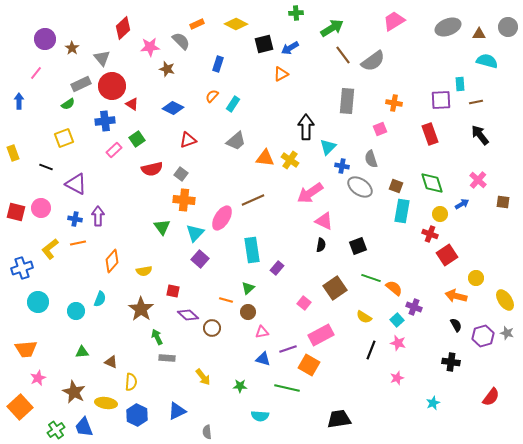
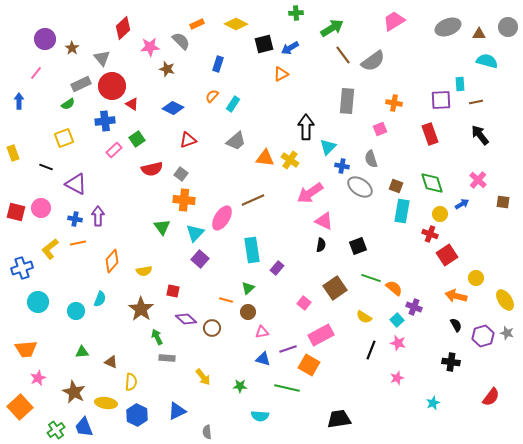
purple diamond at (188, 315): moved 2 px left, 4 px down
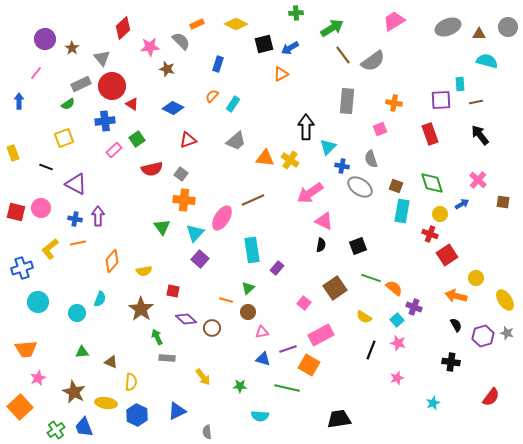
cyan circle at (76, 311): moved 1 px right, 2 px down
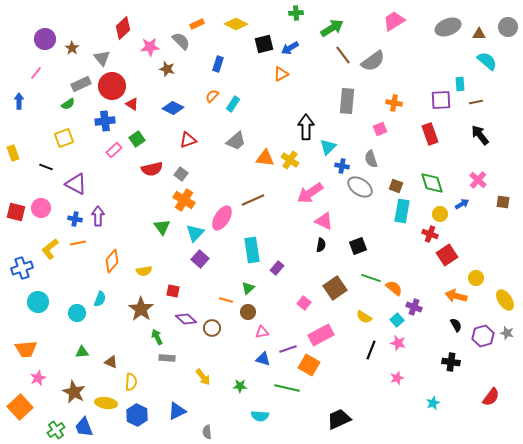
cyan semicircle at (487, 61): rotated 25 degrees clockwise
orange cross at (184, 200): rotated 25 degrees clockwise
black trapezoid at (339, 419): rotated 15 degrees counterclockwise
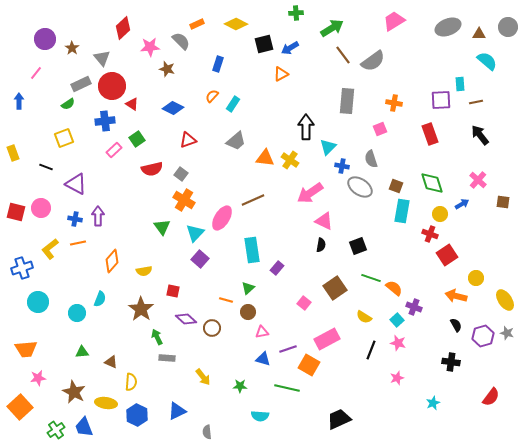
pink rectangle at (321, 335): moved 6 px right, 4 px down
pink star at (38, 378): rotated 14 degrees clockwise
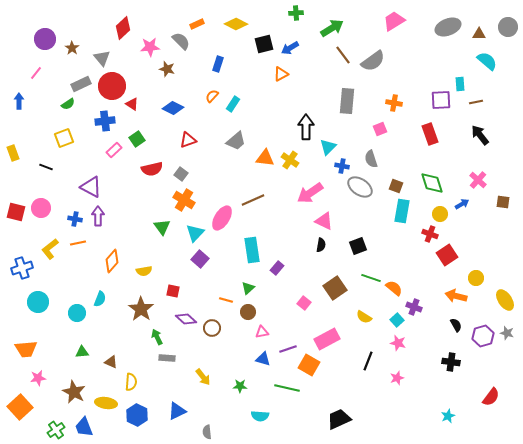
purple triangle at (76, 184): moved 15 px right, 3 px down
black line at (371, 350): moved 3 px left, 11 px down
cyan star at (433, 403): moved 15 px right, 13 px down
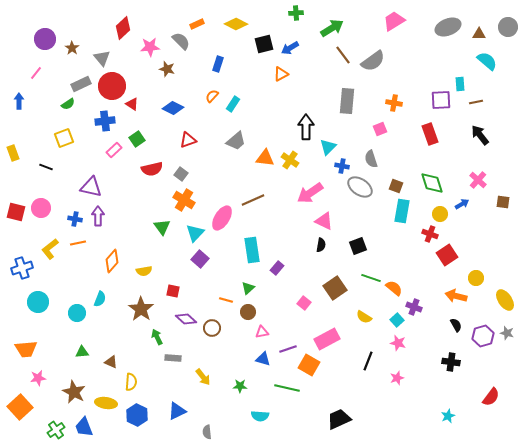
purple triangle at (91, 187): rotated 15 degrees counterclockwise
gray rectangle at (167, 358): moved 6 px right
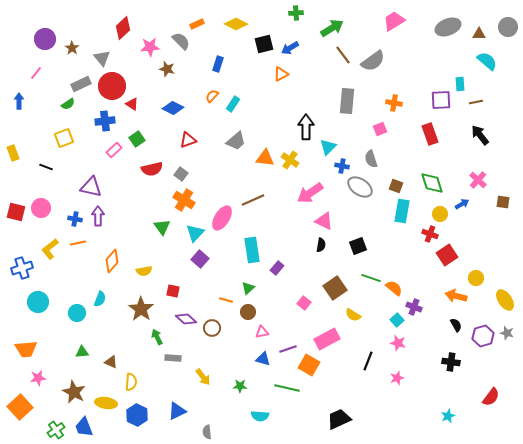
yellow semicircle at (364, 317): moved 11 px left, 2 px up
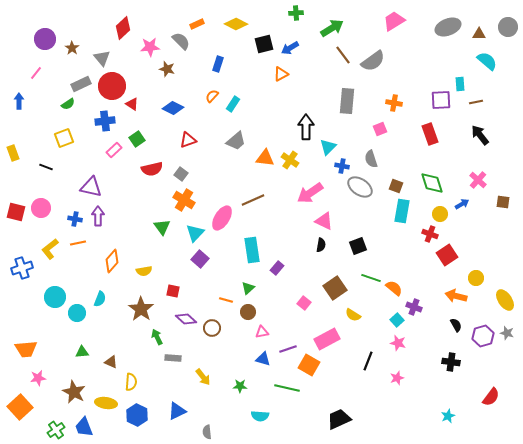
cyan circle at (38, 302): moved 17 px right, 5 px up
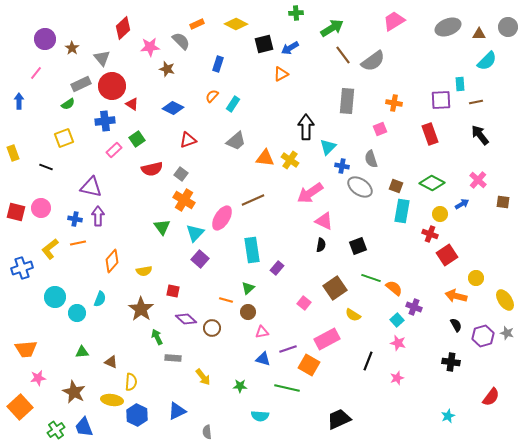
cyan semicircle at (487, 61): rotated 95 degrees clockwise
green diamond at (432, 183): rotated 45 degrees counterclockwise
yellow ellipse at (106, 403): moved 6 px right, 3 px up
